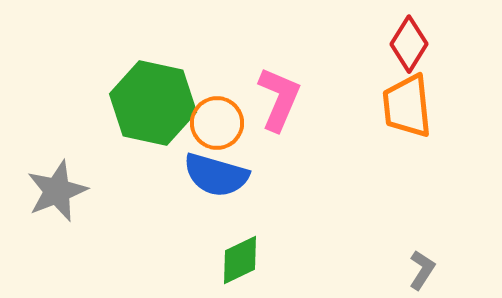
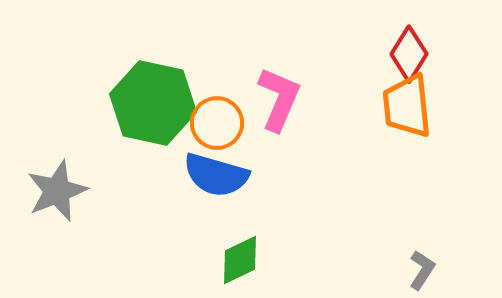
red diamond: moved 10 px down
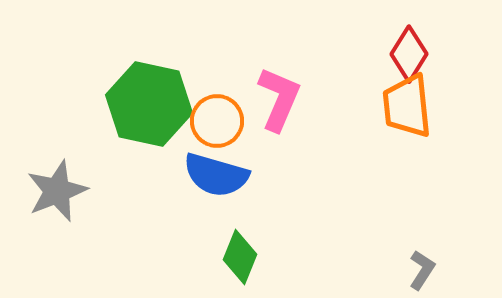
green hexagon: moved 4 px left, 1 px down
orange circle: moved 2 px up
green diamond: moved 3 px up; rotated 42 degrees counterclockwise
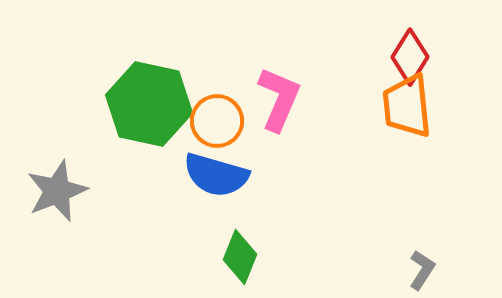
red diamond: moved 1 px right, 3 px down
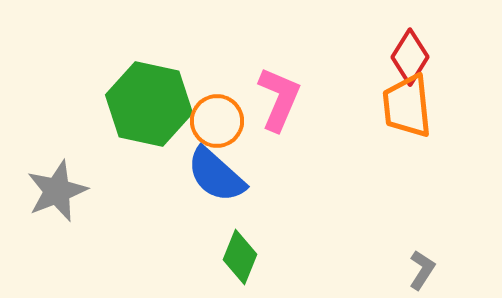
blue semicircle: rotated 26 degrees clockwise
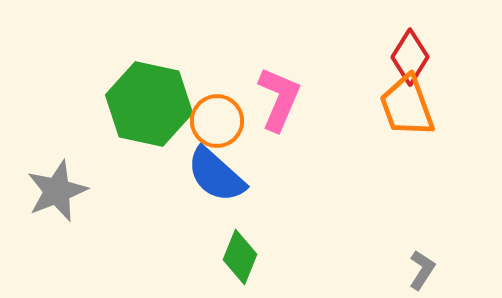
orange trapezoid: rotated 14 degrees counterclockwise
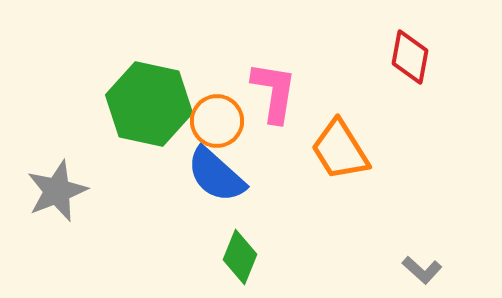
red diamond: rotated 22 degrees counterclockwise
pink L-shape: moved 5 px left, 7 px up; rotated 14 degrees counterclockwise
orange trapezoid: moved 67 px left, 44 px down; rotated 12 degrees counterclockwise
gray L-shape: rotated 99 degrees clockwise
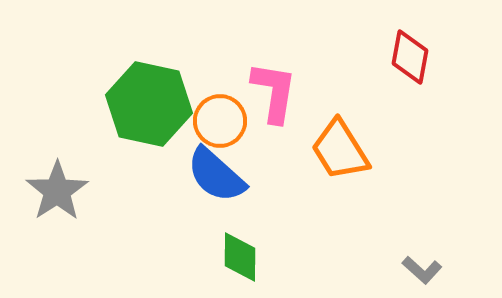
orange circle: moved 3 px right
gray star: rotated 12 degrees counterclockwise
green diamond: rotated 22 degrees counterclockwise
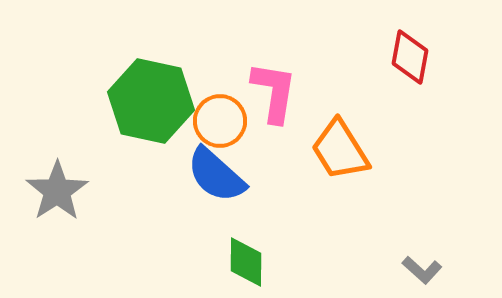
green hexagon: moved 2 px right, 3 px up
green diamond: moved 6 px right, 5 px down
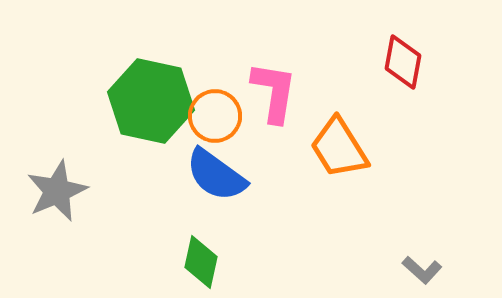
red diamond: moved 7 px left, 5 px down
orange circle: moved 5 px left, 5 px up
orange trapezoid: moved 1 px left, 2 px up
blue semicircle: rotated 6 degrees counterclockwise
gray star: rotated 10 degrees clockwise
green diamond: moved 45 px left; rotated 12 degrees clockwise
